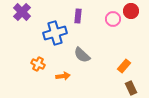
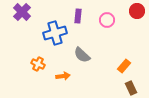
red circle: moved 6 px right
pink circle: moved 6 px left, 1 px down
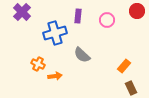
orange arrow: moved 8 px left
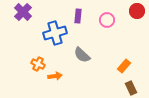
purple cross: moved 1 px right
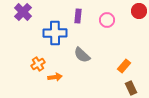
red circle: moved 2 px right
blue cross: rotated 15 degrees clockwise
orange cross: rotated 32 degrees clockwise
orange arrow: moved 1 px down
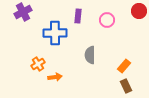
purple cross: rotated 18 degrees clockwise
gray semicircle: moved 8 px right; rotated 48 degrees clockwise
brown rectangle: moved 5 px left, 2 px up
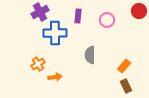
purple cross: moved 17 px right
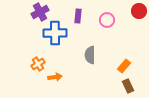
brown rectangle: moved 2 px right
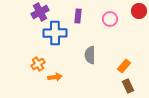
pink circle: moved 3 px right, 1 px up
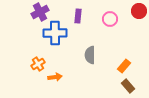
brown rectangle: rotated 16 degrees counterclockwise
